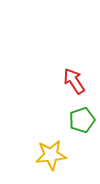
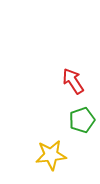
red arrow: moved 1 px left
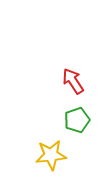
green pentagon: moved 5 px left
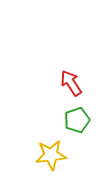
red arrow: moved 2 px left, 2 px down
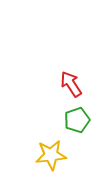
red arrow: moved 1 px down
